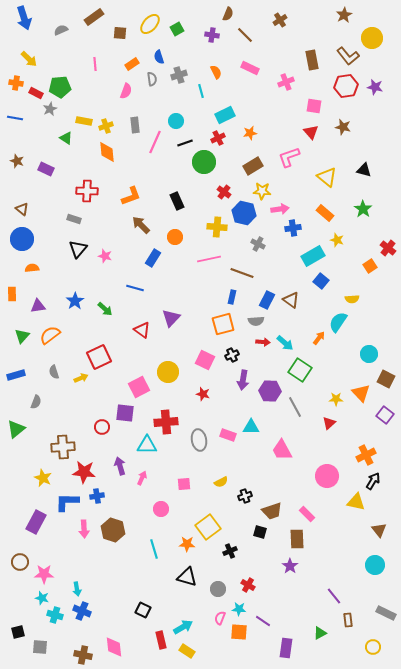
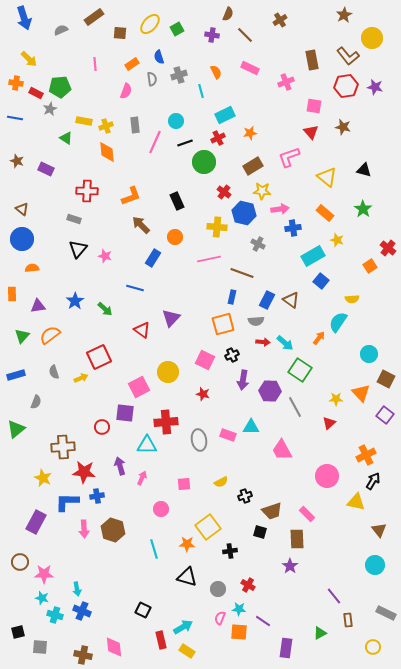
black cross at (230, 551): rotated 16 degrees clockwise
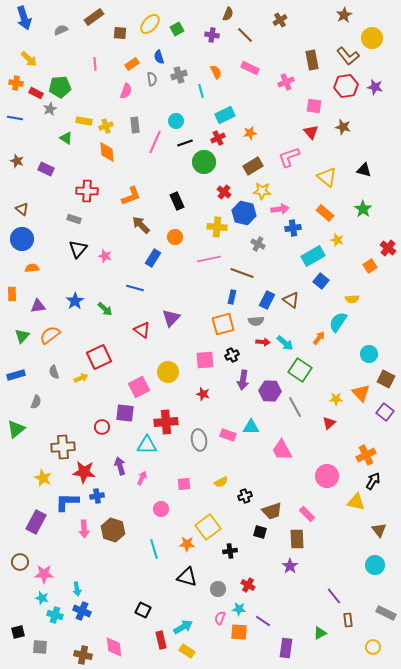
pink square at (205, 360): rotated 30 degrees counterclockwise
purple square at (385, 415): moved 3 px up
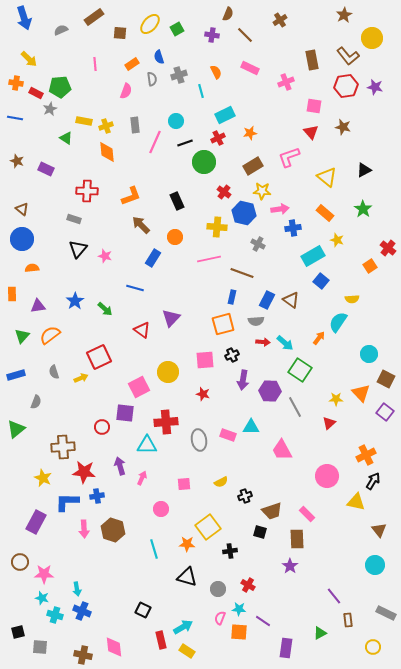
black triangle at (364, 170): rotated 42 degrees counterclockwise
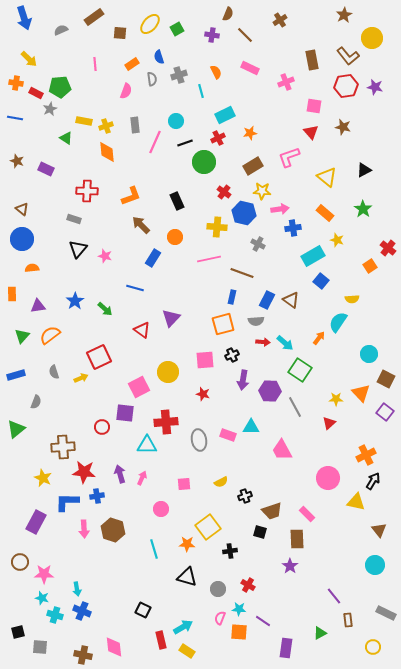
purple arrow at (120, 466): moved 8 px down
pink circle at (327, 476): moved 1 px right, 2 px down
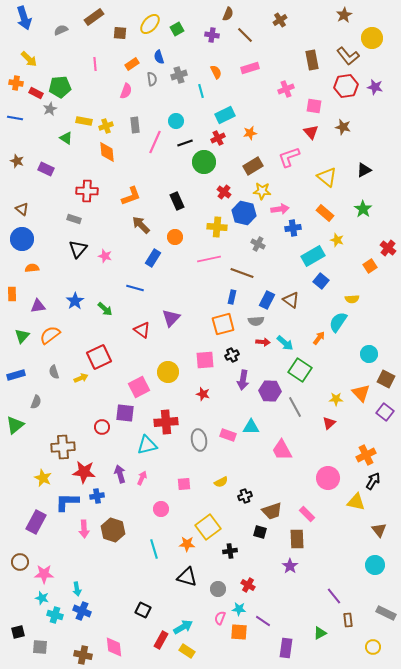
pink rectangle at (250, 68): rotated 42 degrees counterclockwise
pink cross at (286, 82): moved 7 px down
green triangle at (16, 429): moved 1 px left, 4 px up
cyan triangle at (147, 445): rotated 15 degrees counterclockwise
red rectangle at (161, 640): rotated 42 degrees clockwise
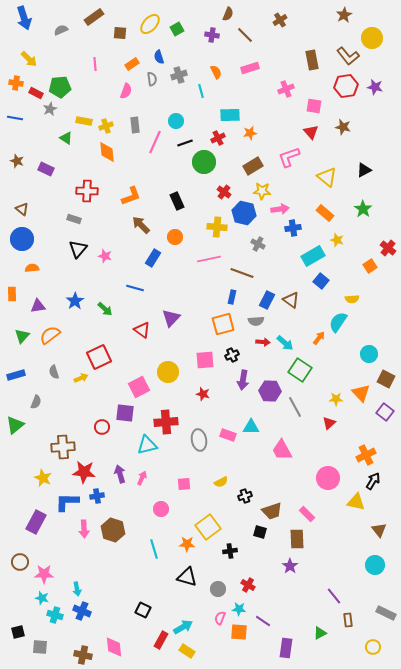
cyan rectangle at (225, 115): moved 5 px right; rotated 24 degrees clockwise
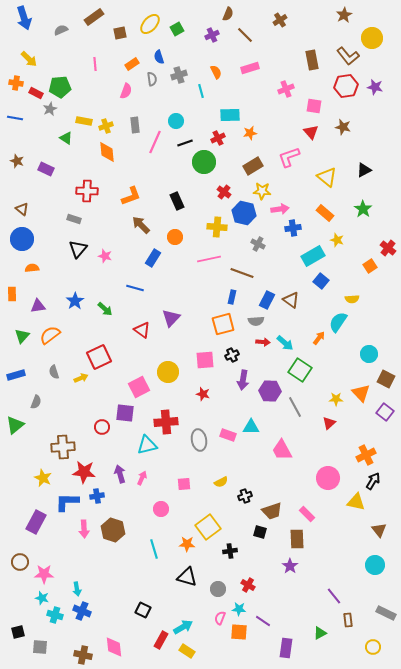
brown square at (120, 33): rotated 16 degrees counterclockwise
purple cross at (212, 35): rotated 32 degrees counterclockwise
